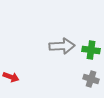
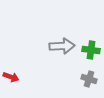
gray cross: moved 2 px left
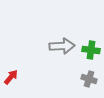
red arrow: rotated 70 degrees counterclockwise
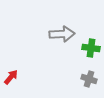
gray arrow: moved 12 px up
green cross: moved 2 px up
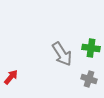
gray arrow: moved 20 px down; rotated 60 degrees clockwise
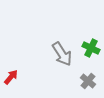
green cross: rotated 18 degrees clockwise
gray cross: moved 1 px left, 2 px down; rotated 21 degrees clockwise
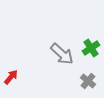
green cross: rotated 30 degrees clockwise
gray arrow: rotated 15 degrees counterclockwise
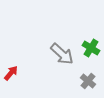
green cross: rotated 24 degrees counterclockwise
red arrow: moved 4 px up
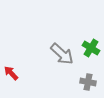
red arrow: rotated 84 degrees counterclockwise
gray cross: moved 1 px down; rotated 28 degrees counterclockwise
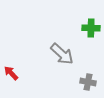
green cross: moved 20 px up; rotated 30 degrees counterclockwise
